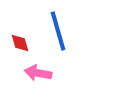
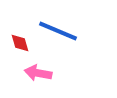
blue line: rotated 51 degrees counterclockwise
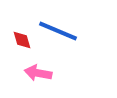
red diamond: moved 2 px right, 3 px up
